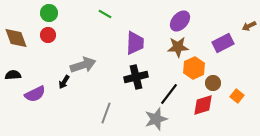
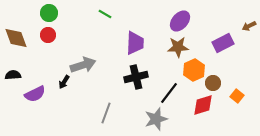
orange hexagon: moved 2 px down
black line: moved 1 px up
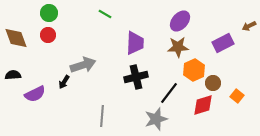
gray line: moved 4 px left, 3 px down; rotated 15 degrees counterclockwise
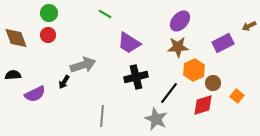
purple trapezoid: moved 6 px left; rotated 120 degrees clockwise
gray star: rotated 30 degrees counterclockwise
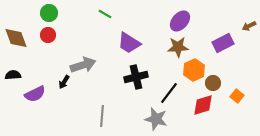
gray star: rotated 10 degrees counterclockwise
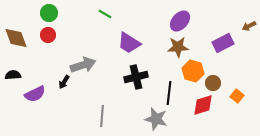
orange hexagon: moved 1 px left, 1 px down; rotated 20 degrees counterclockwise
black line: rotated 30 degrees counterclockwise
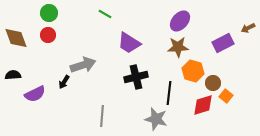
brown arrow: moved 1 px left, 2 px down
orange square: moved 11 px left
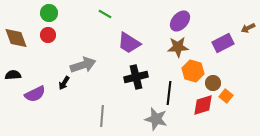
black arrow: moved 1 px down
